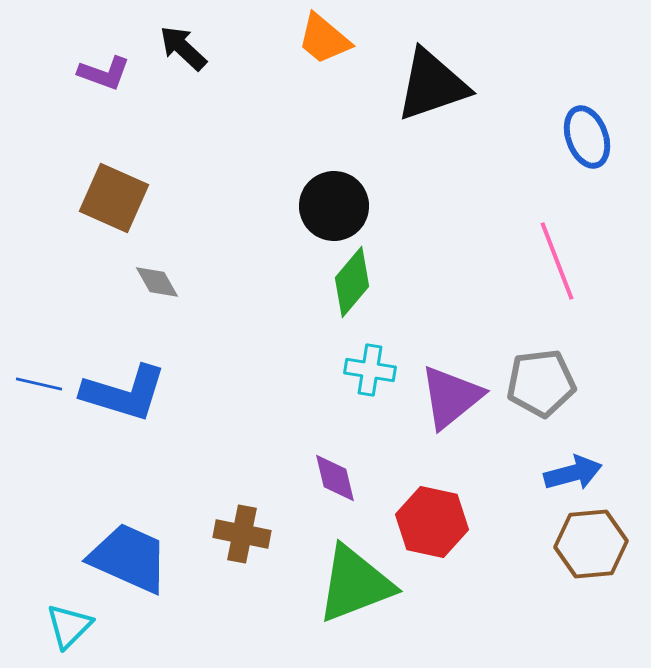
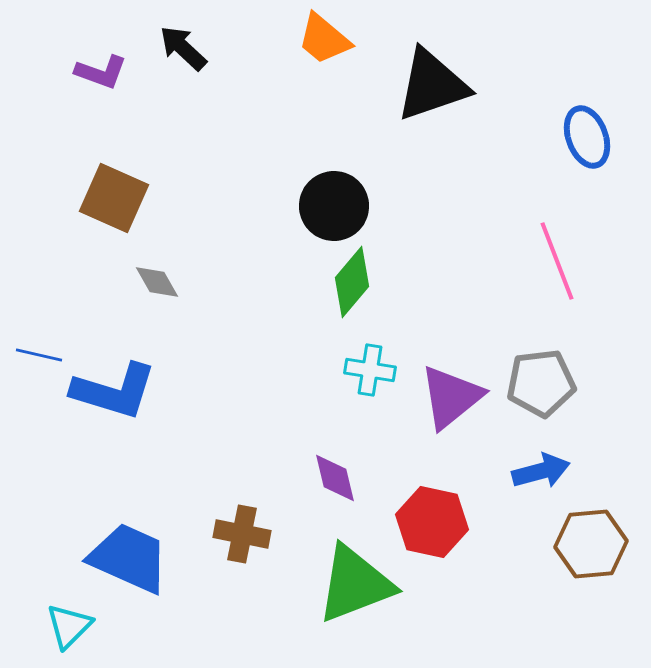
purple L-shape: moved 3 px left, 1 px up
blue line: moved 29 px up
blue L-shape: moved 10 px left, 2 px up
blue arrow: moved 32 px left, 2 px up
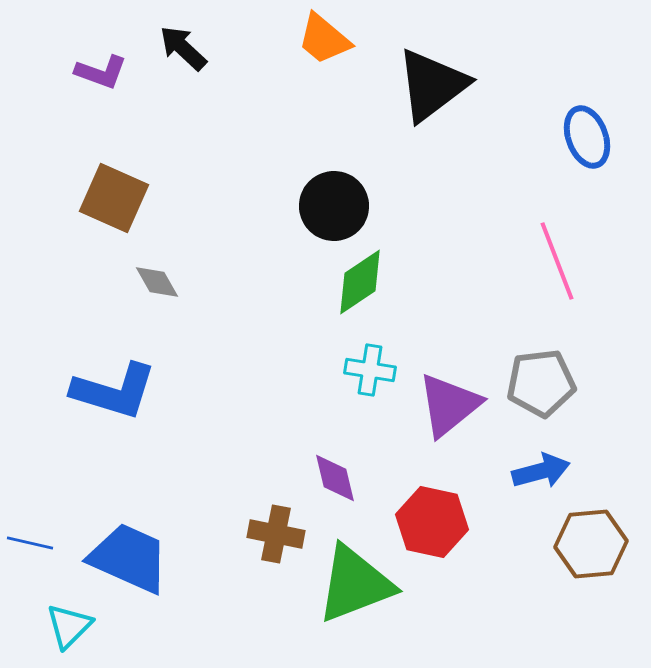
black triangle: rotated 18 degrees counterclockwise
green diamond: moved 8 px right; rotated 16 degrees clockwise
blue line: moved 9 px left, 188 px down
purple triangle: moved 2 px left, 8 px down
brown cross: moved 34 px right
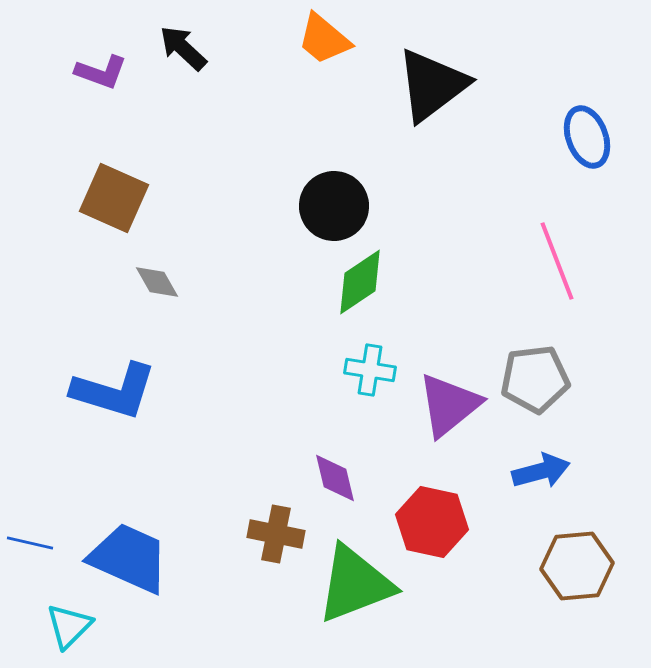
gray pentagon: moved 6 px left, 4 px up
brown hexagon: moved 14 px left, 22 px down
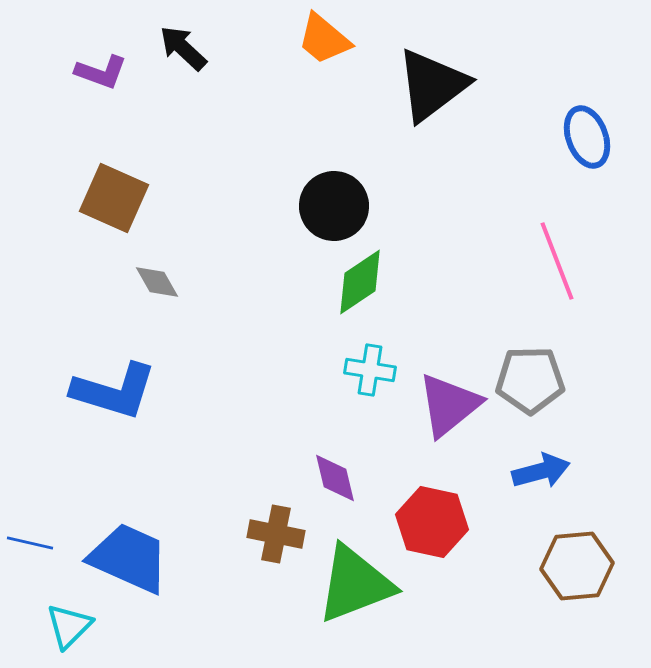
gray pentagon: moved 5 px left, 1 px down; rotated 6 degrees clockwise
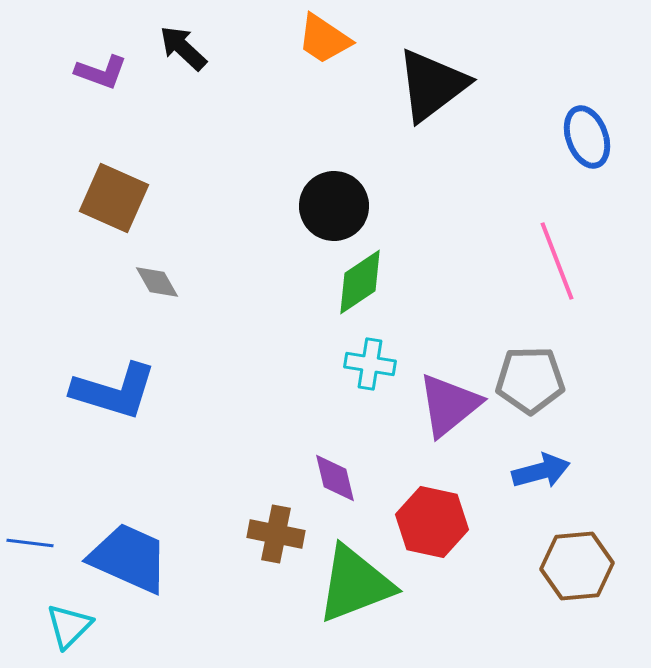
orange trapezoid: rotated 6 degrees counterclockwise
cyan cross: moved 6 px up
blue line: rotated 6 degrees counterclockwise
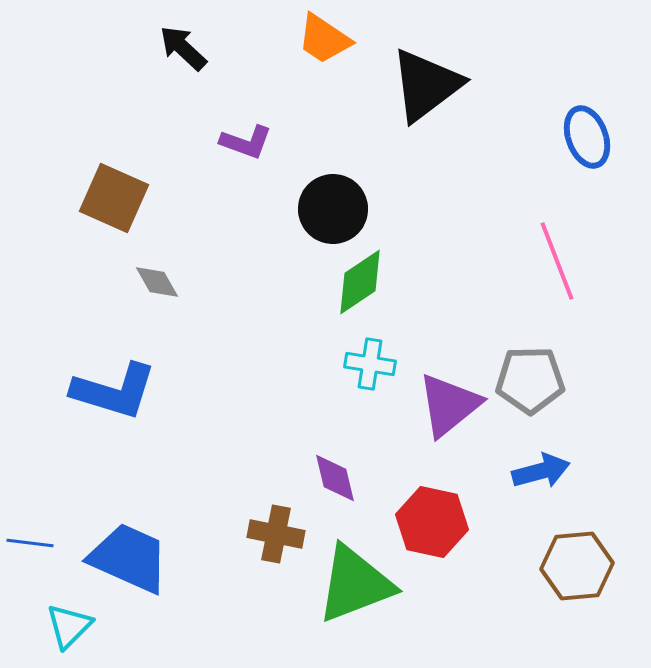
purple L-shape: moved 145 px right, 70 px down
black triangle: moved 6 px left
black circle: moved 1 px left, 3 px down
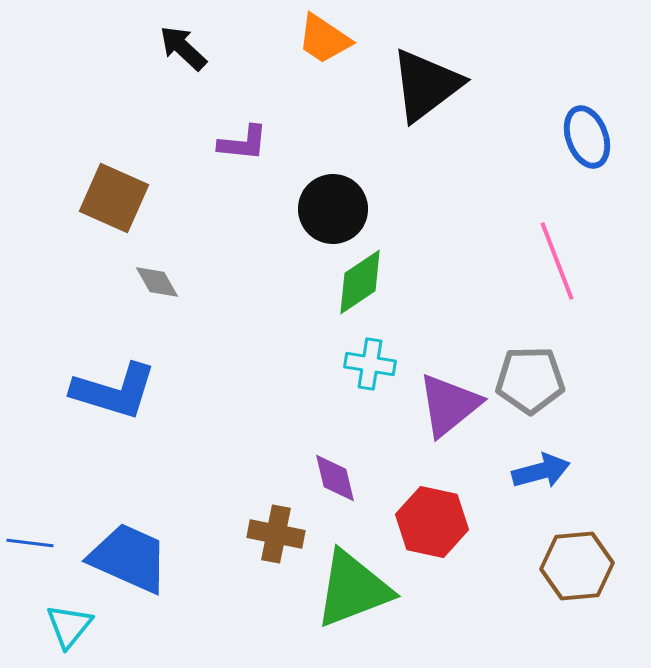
purple L-shape: moved 3 px left, 1 px down; rotated 14 degrees counterclockwise
green triangle: moved 2 px left, 5 px down
cyan triangle: rotated 6 degrees counterclockwise
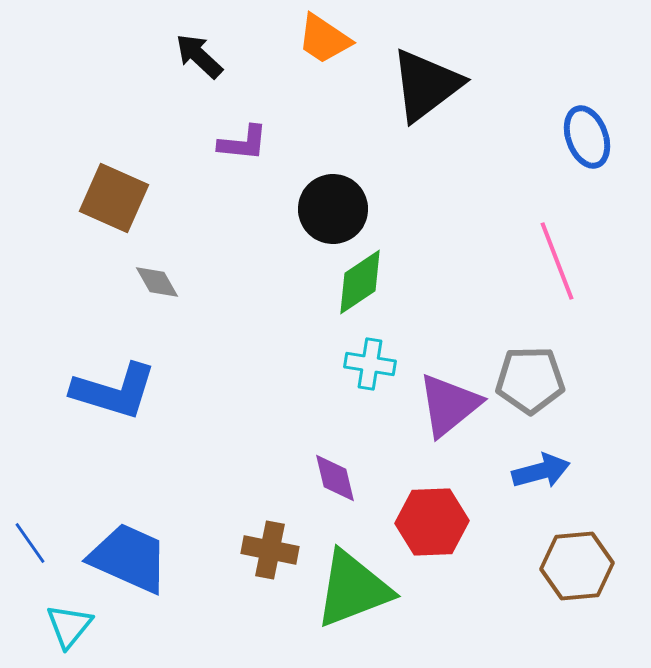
black arrow: moved 16 px right, 8 px down
red hexagon: rotated 14 degrees counterclockwise
brown cross: moved 6 px left, 16 px down
blue line: rotated 48 degrees clockwise
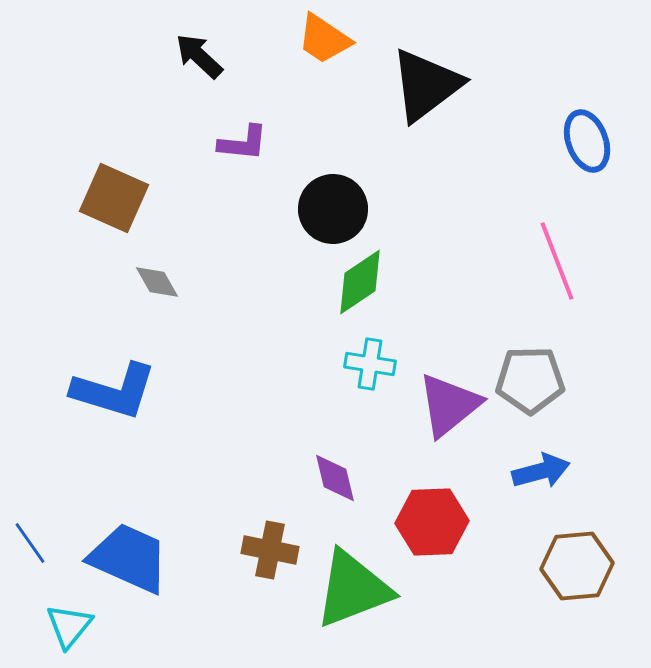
blue ellipse: moved 4 px down
